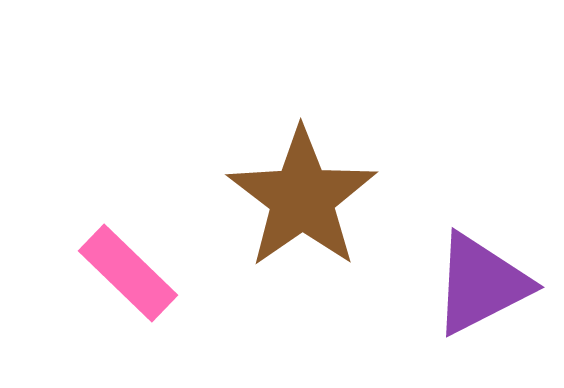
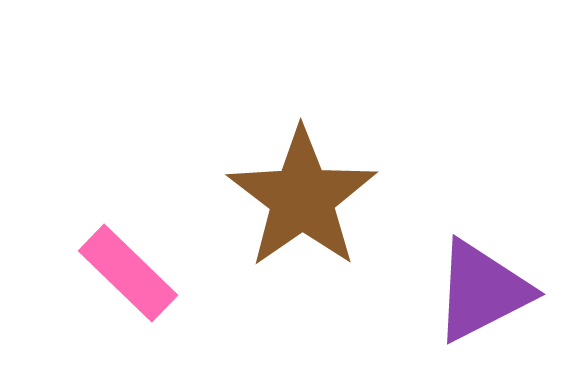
purple triangle: moved 1 px right, 7 px down
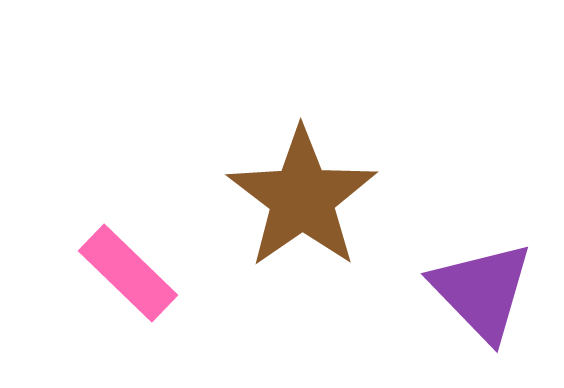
purple triangle: rotated 47 degrees counterclockwise
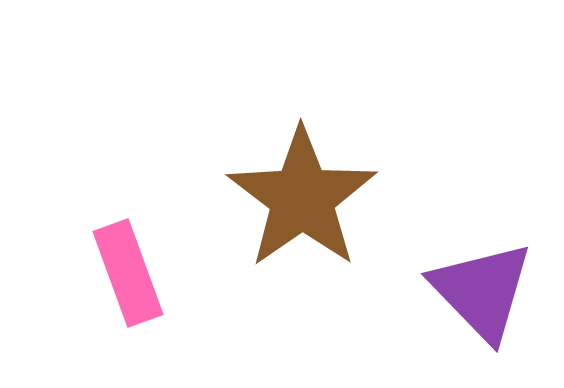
pink rectangle: rotated 26 degrees clockwise
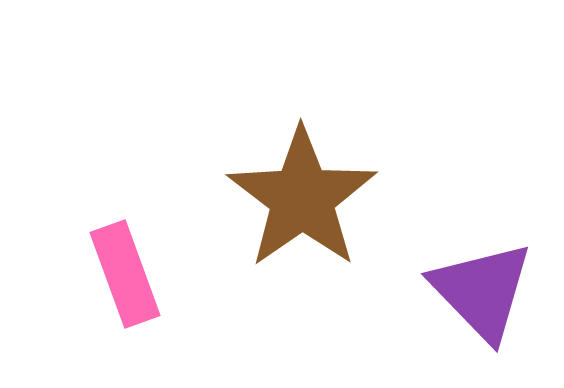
pink rectangle: moved 3 px left, 1 px down
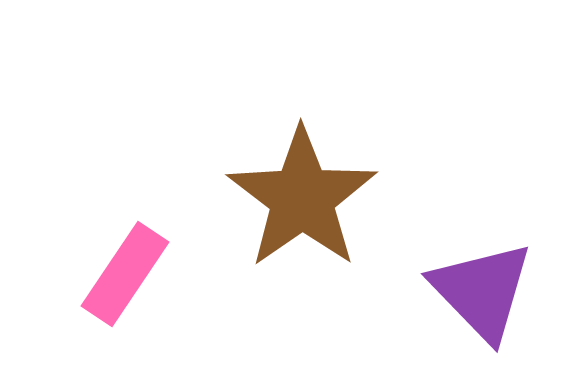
pink rectangle: rotated 54 degrees clockwise
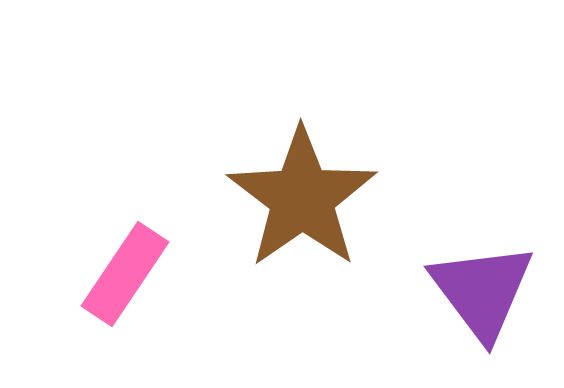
purple triangle: rotated 7 degrees clockwise
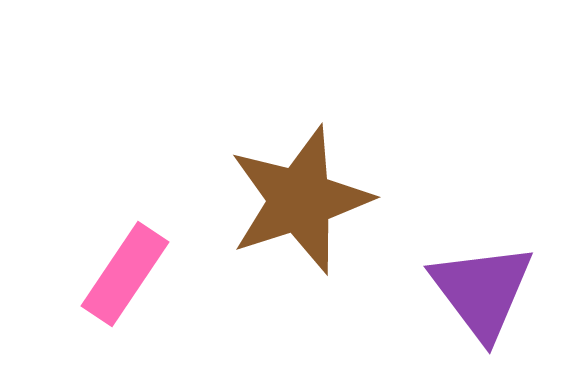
brown star: moved 2 px left, 2 px down; rotated 17 degrees clockwise
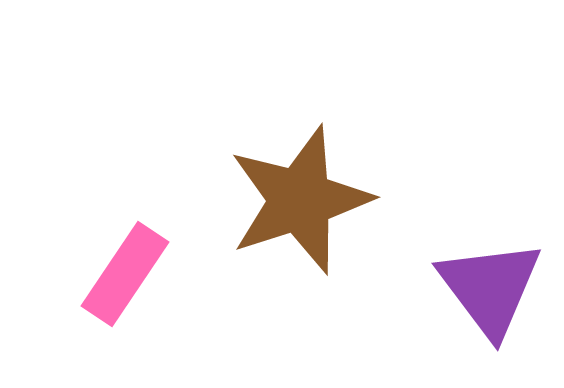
purple triangle: moved 8 px right, 3 px up
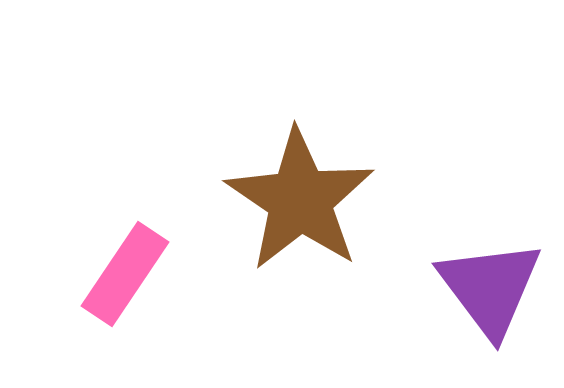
brown star: rotated 20 degrees counterclockwise
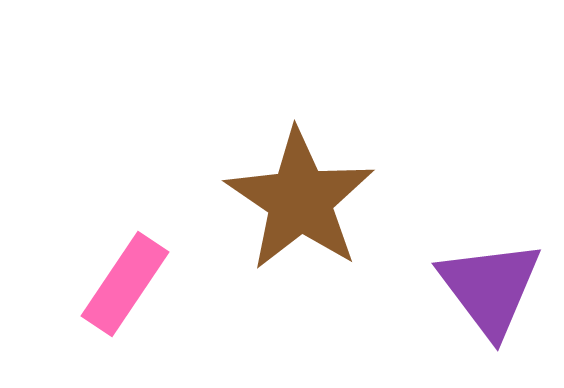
pink rectangle: moved 10 px down
